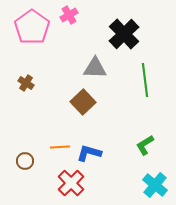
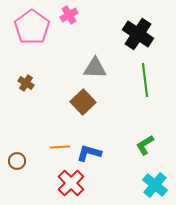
black cross: moved 14 px right; rotated 12 degrees counterclockwise
brown circle: moved 8 px left
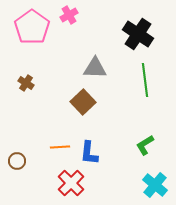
blue L-shape: rotated 100 degrees counterclockwise
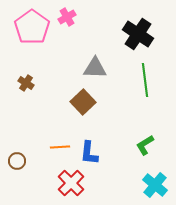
pink cross: moved 2 px left, 2 px down
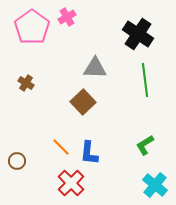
orange line: moved 1 px right; rotated 48 degrees clockwise
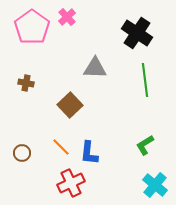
pink cross: rotated 12 degrees counterclockwise
black cross: moved 1 px left, 1 px up
brown cross: rotated 21 degrees counterclockwise
brown square: moved 13 px left, 3 px down
brown circle: moved 5 px right, 8 px up
red cross: rotated 20 degrees clockwise
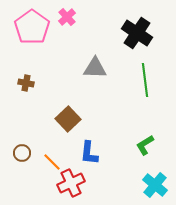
brown square: moved 2 px left, 14 px down
orange line: moved 9 px left, 15 px down
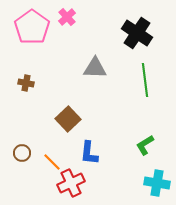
cyan cross: moved 2 px right, 2 px up; rotated 30 degrees counterclockwise
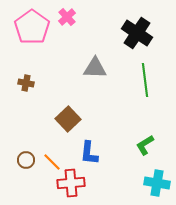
brown circle: moved 4 px right, 7 px down
red cross: rotated 20 degrees clockwise
